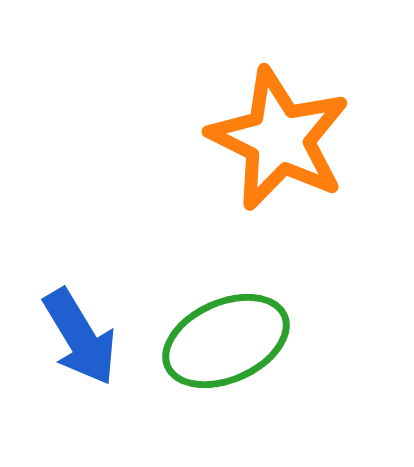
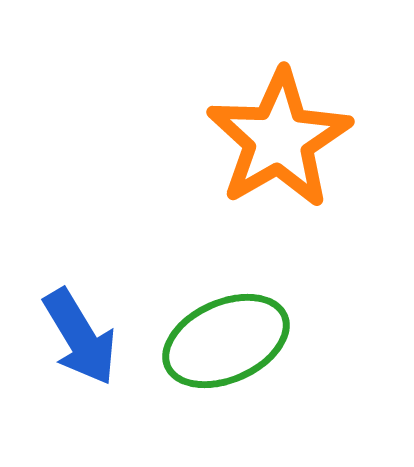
orange star: rotated 16 degrees clockwise
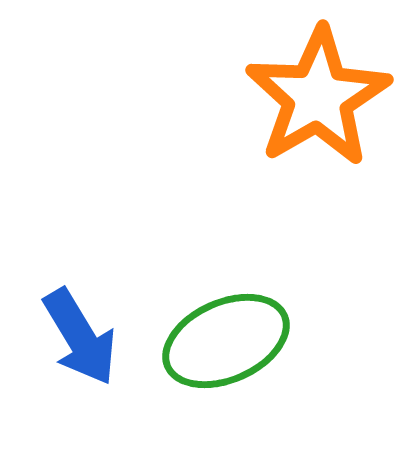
orange star: moved 39 px right, 42 px up
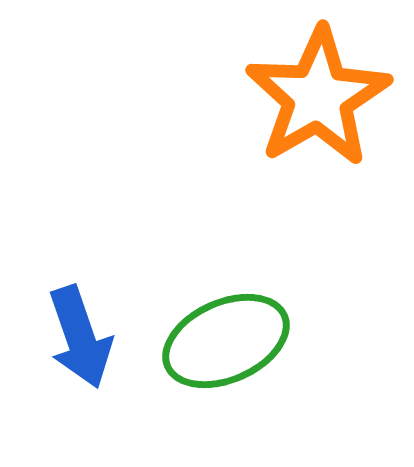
blue arrow: rotated 12 degrees clockwise
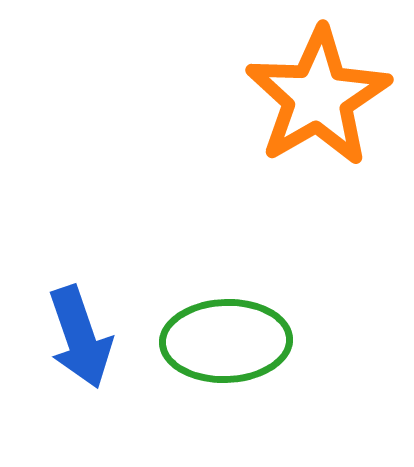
green ellipse: rotated 22 degrees clockwise
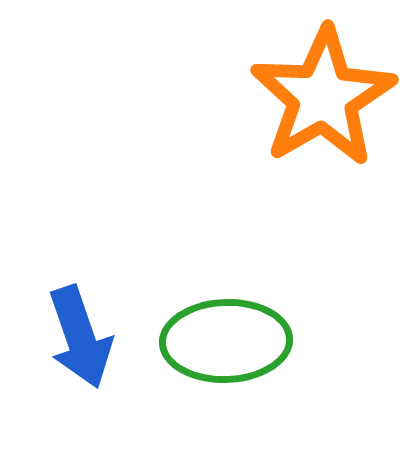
orange star: moved 5 px right
